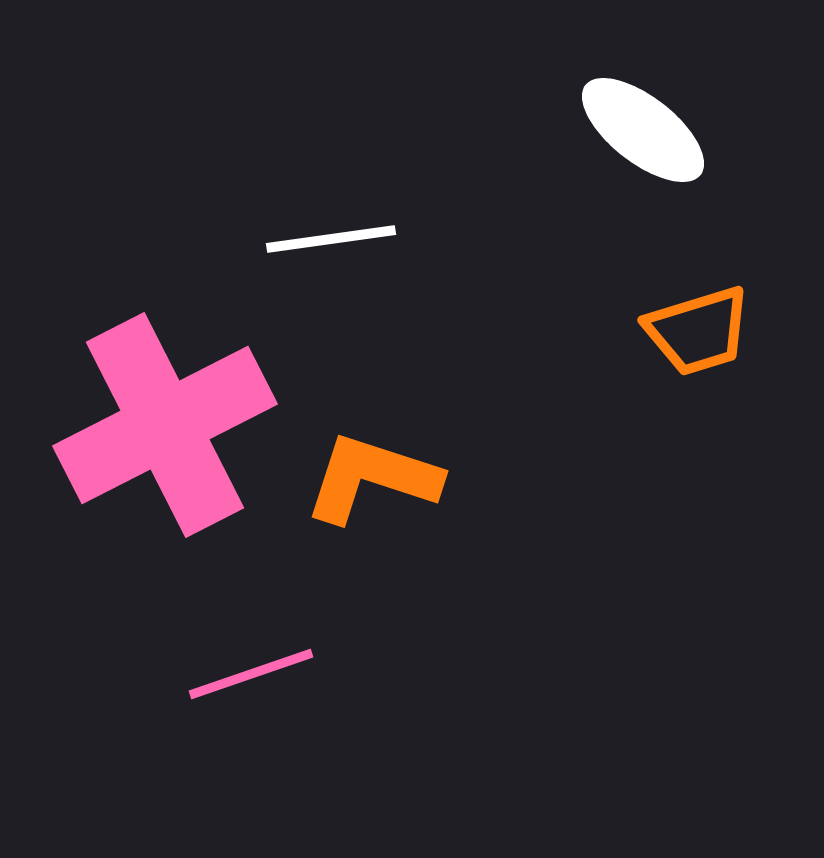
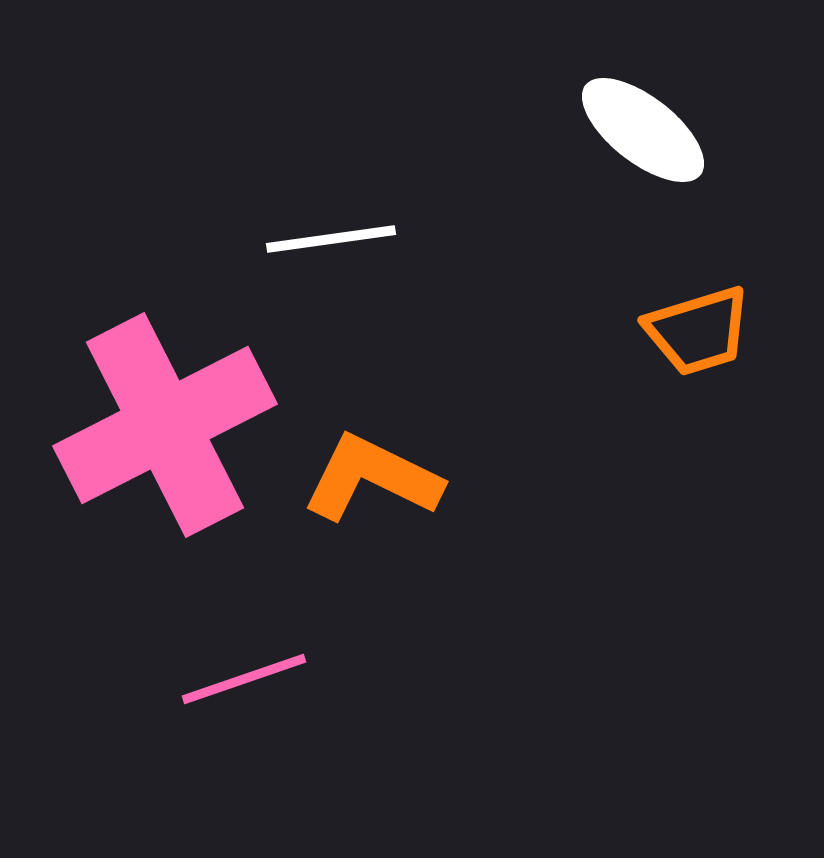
orange L-shape: rotated 8 degrees clockwise
pink line: moved 7 px left, 5 px down
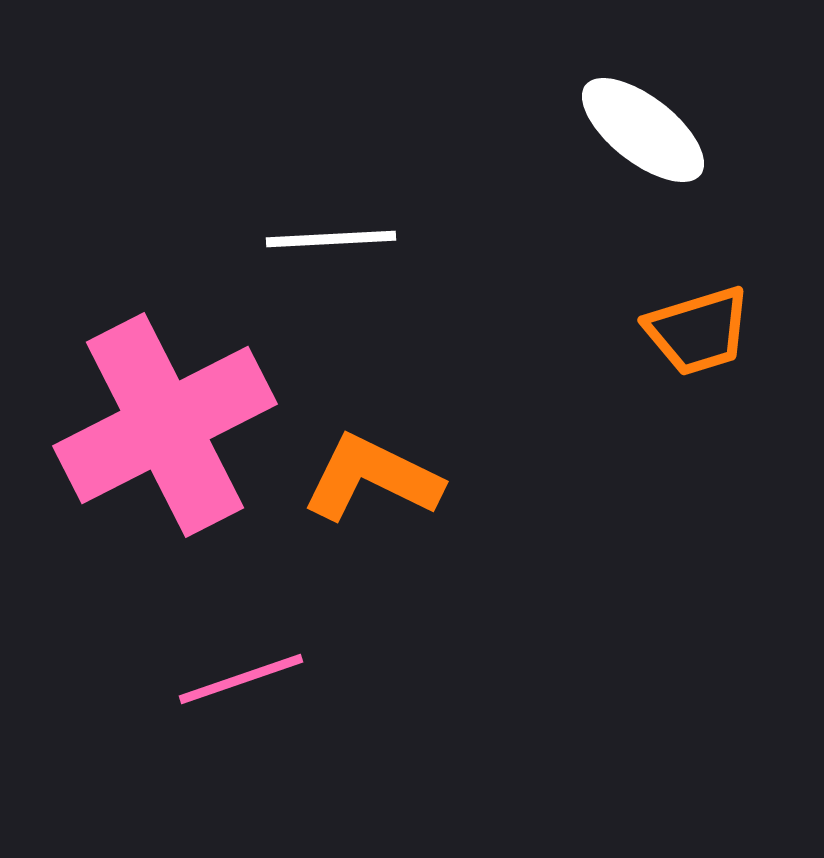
white line: rotated 5 degrees clockwise
pink line: moved 3 px left
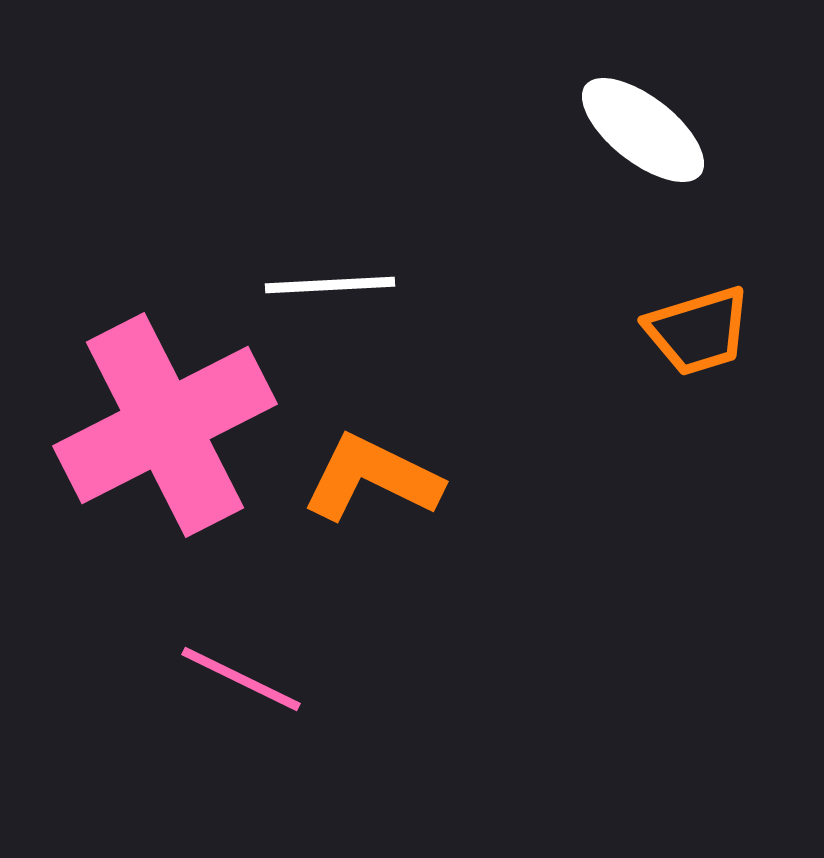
white line: moved 1 px left, 46 px down
pink line: rotated 45 degrees clockwise
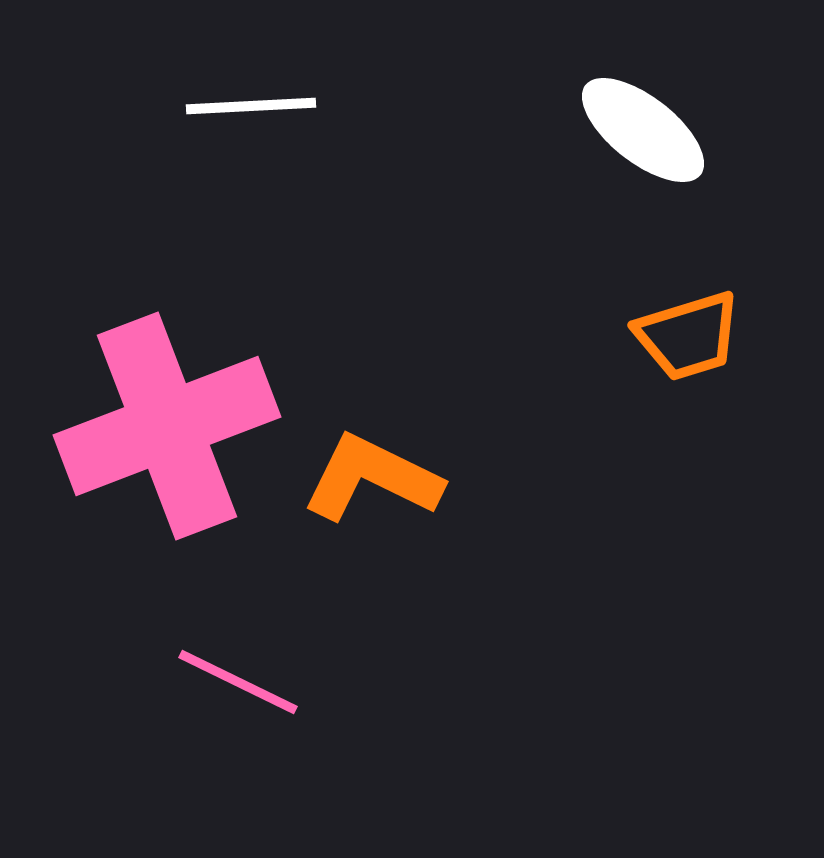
white line: moved 79 px left, 179 px up
orange trapezoid: moved 10 px left, 5 px down
pink cross: moved 2 px right, 1 px down; rotated 6 degrees clockwise
pink line: moved 3 px left, 3 px down
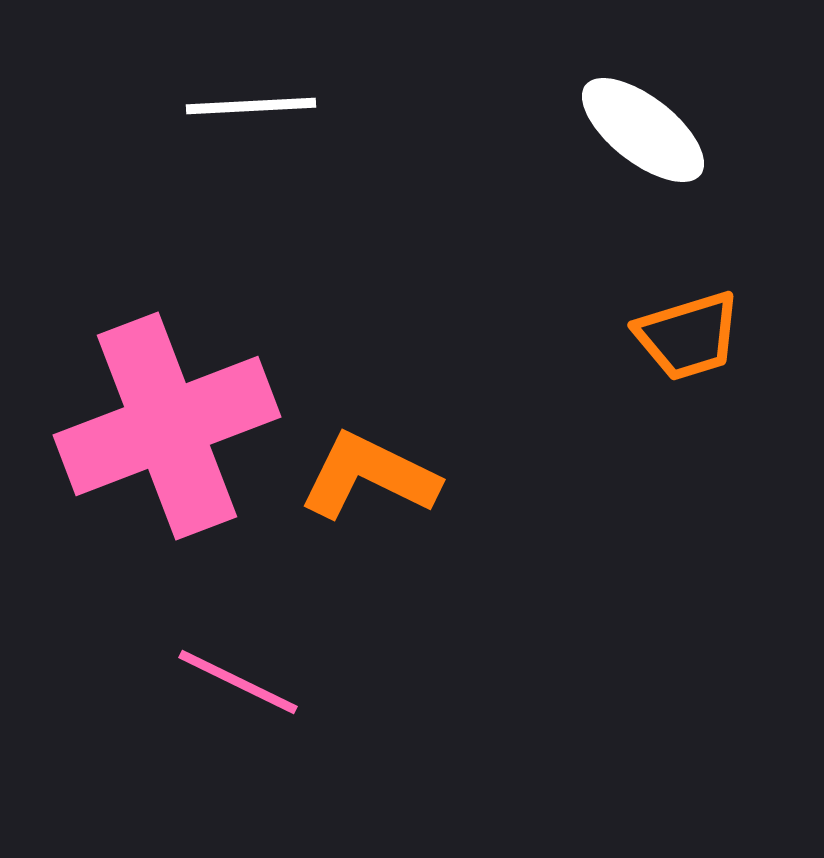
orange L-shape: moved 3 px left, 2 px up
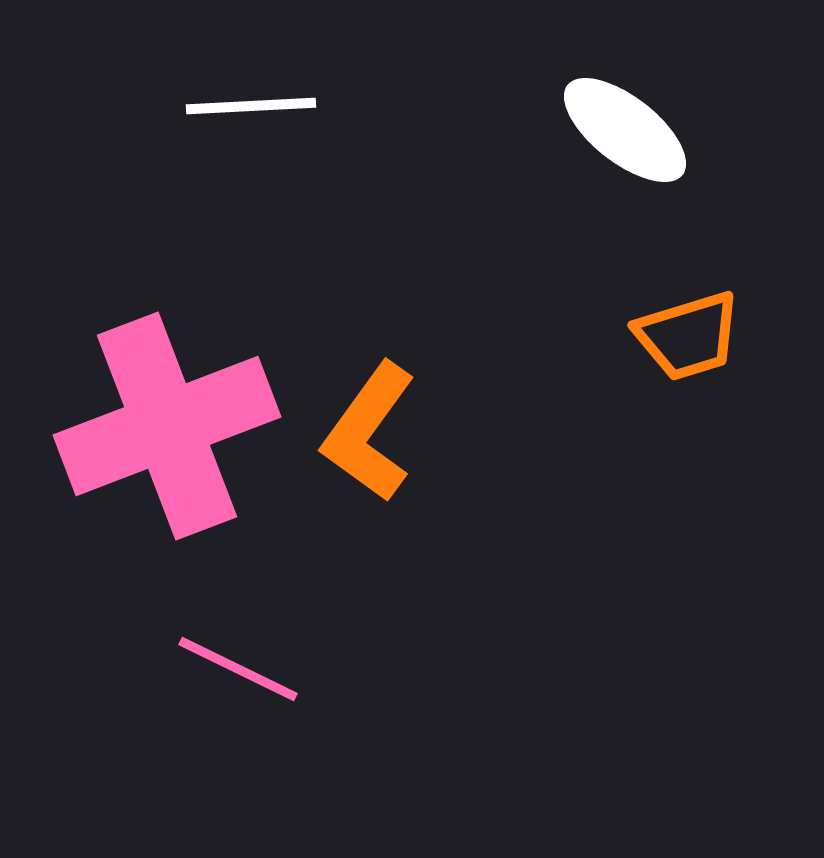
white ellipse: moved 18 px left
orange L-shape: moved 44 px up; rotated 80 degrees counterclockwise
pink line: moved 13 px up
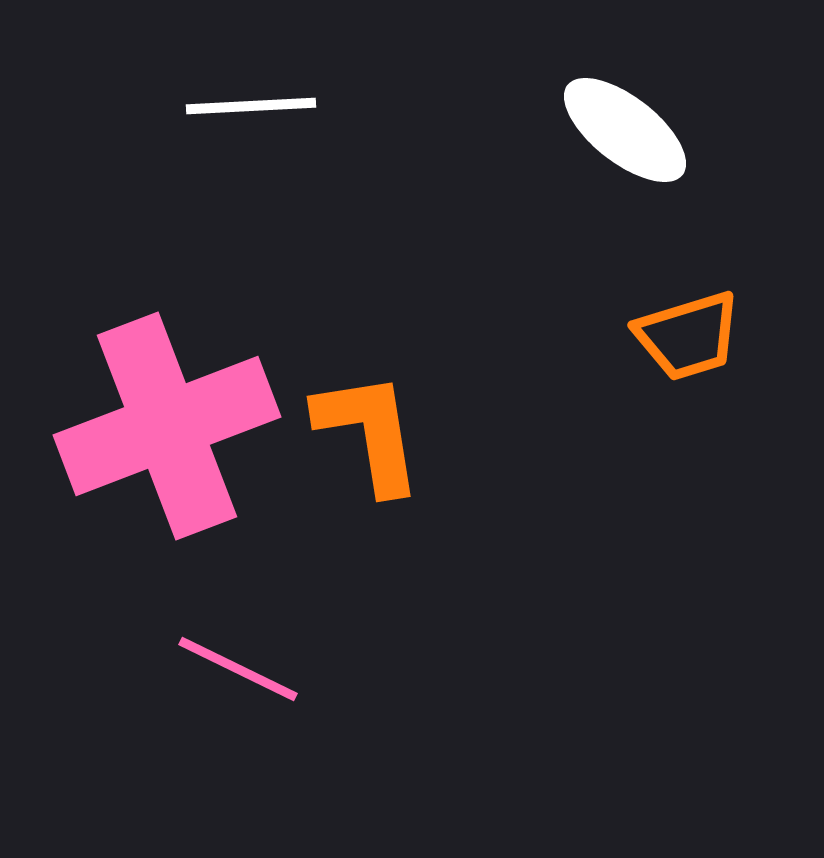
orange L-shape: rotated 135 degrees clockwise
